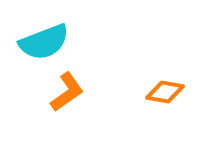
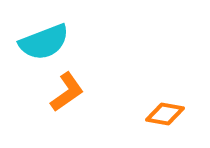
orange diamond: moved 22 px down
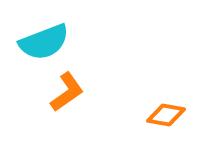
orange diamond: moved 1 px right, 1 px down
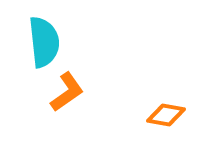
cyan semicircle: rotated 75 degrees counterclockwise
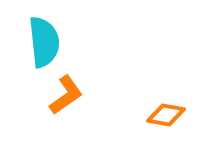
orange L-shape: moved 1 px left, 3 px down
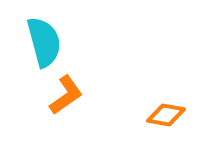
cyan semicircle: rotated 9 degrees counterclockwise
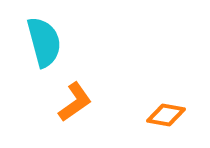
orange L-shape: moved 9 px right, 7 px down
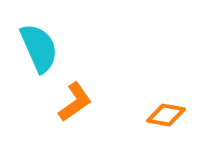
cyan semicircle: moved 5 px left, 6 px down; rotated 9 degrees counterclockwise
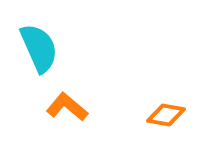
orange L-shape: moved 8 px left, 5 px down; rotated 105 degrees counterclockwise
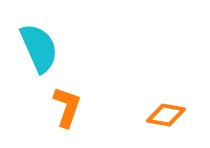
orange L-shape: rotated 69 degrees clockwise
